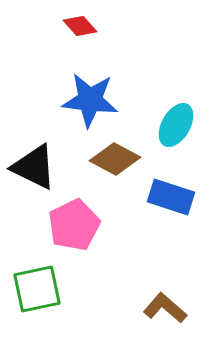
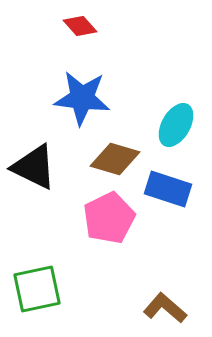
blue star: moved 8 px left, 2 px up
brown diamond: rotated 12 degrees counterclockwise
blue rectangle: moved 3 px left, 8 px up
pink pentagon: moved 35 px right, 7 px up
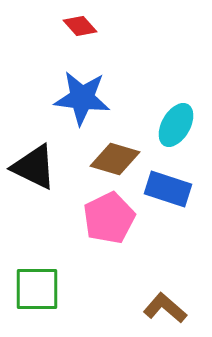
green square: rotated 12 degrees clockwise
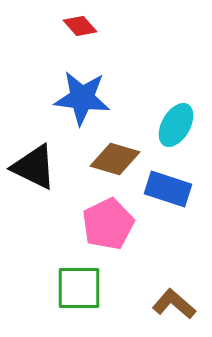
pink pentagon: moved 1 px left, 6 px down
green square: moved 42 px right, 1 px up
brown L-shape: moved 9 px right, 4 px up
